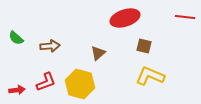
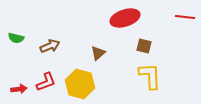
green semicircle: rotated 28 degrees counterclockwise
brown arrow: rotated 18 degrees counterclockwise
yellow L-shape: rotated 64 degrees clockwise
red arrow: moved 2 px right, 1 px up
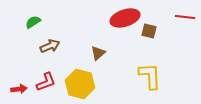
green semicircle: moved 17 px right, 16 px up; rotated 133 degrees clockwise
brown square: moved 5 px right, 15 px up
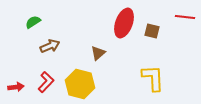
red ellipse: moved 1 px left, 5 px down; rotated 52 degrees counterclockwise
brown square: moved 3 px right
yellow L-shape: moved 3 px right, 2 px down
red L-shape: rotated 25 degrees counterclockwise
red arrow: moved 3 px left, 2 px up
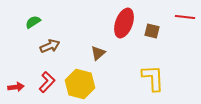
red L-shape: moved 1 px right
